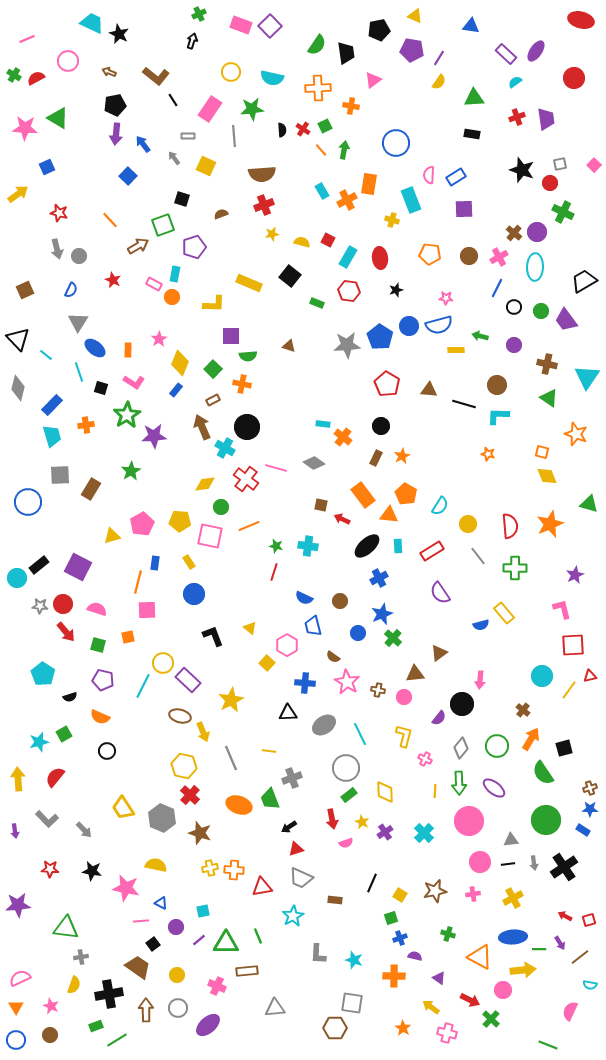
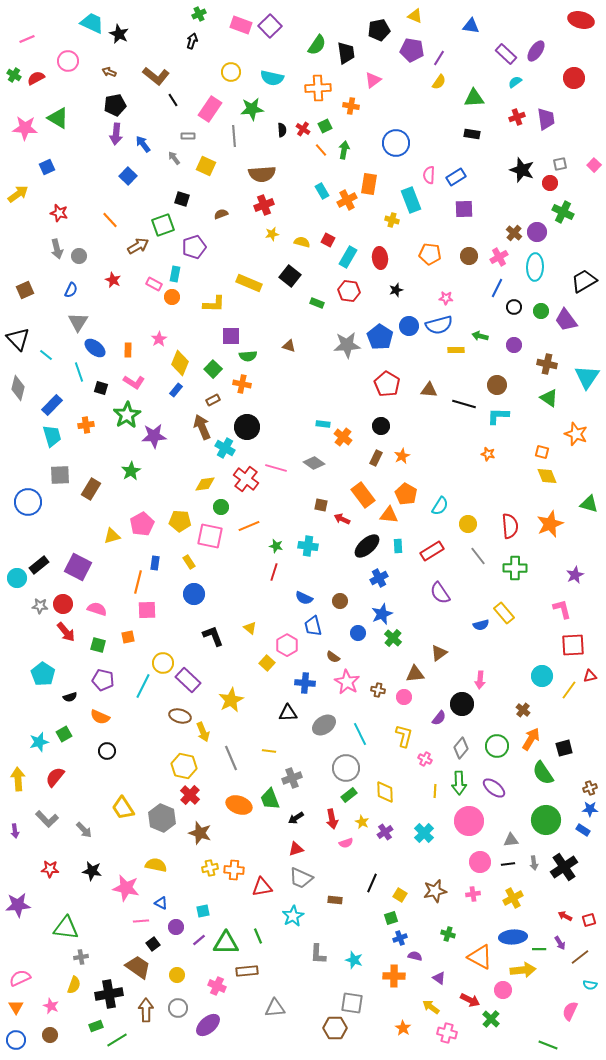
black arrow at (289, 827): moved 7 px right, 9 px up
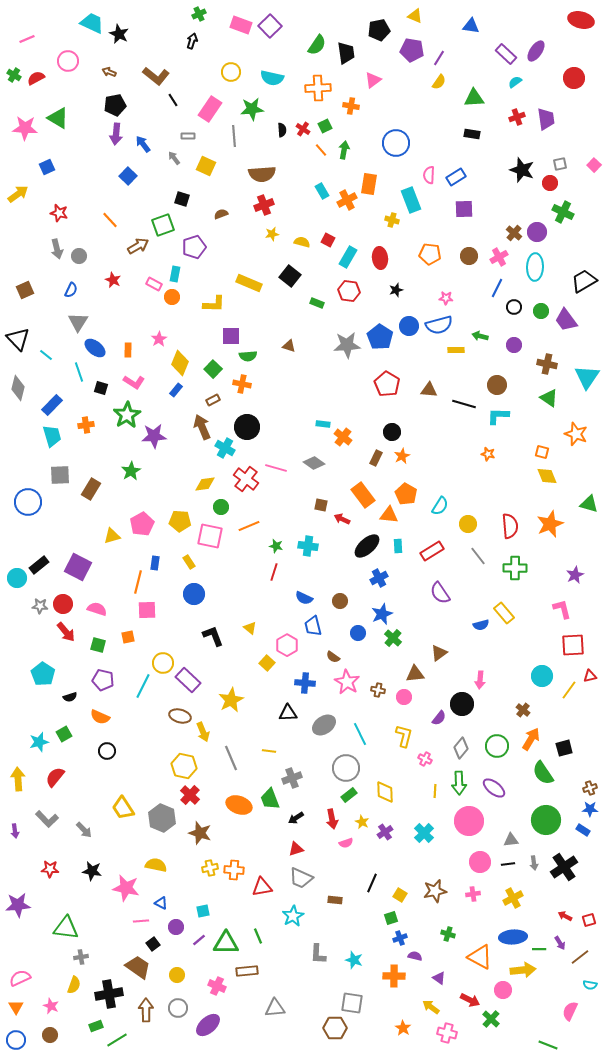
black circle at (381, 426): moved 11 px right, 6 px down
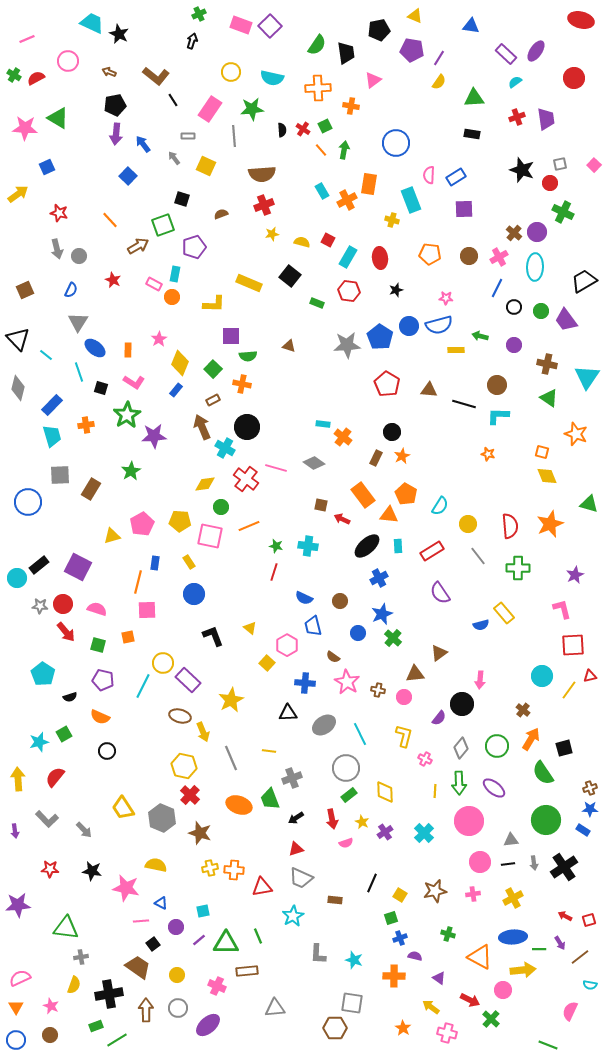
green cross at (515, 568): moved 3 px right
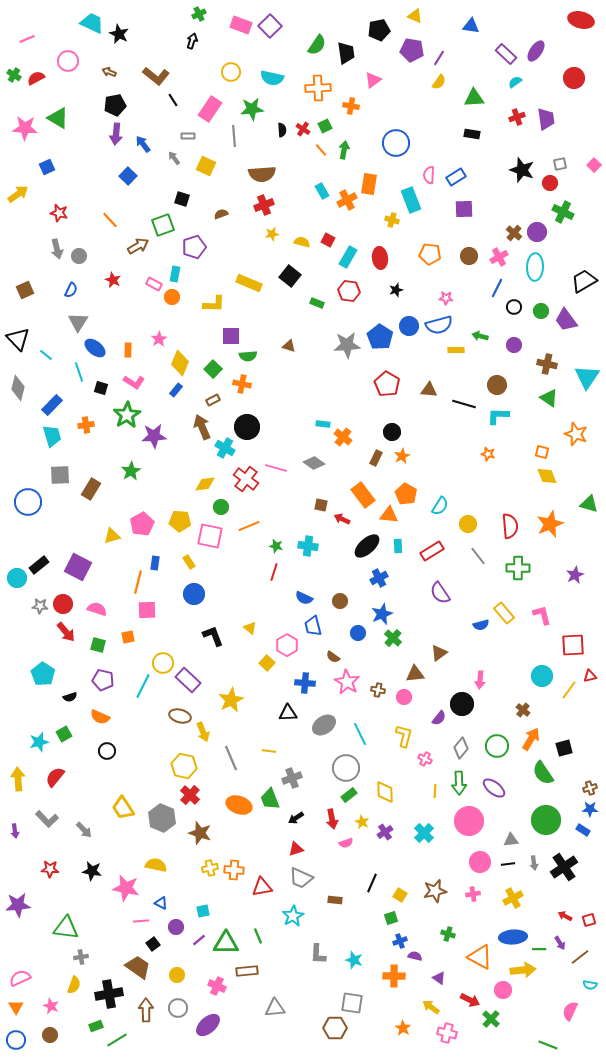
pink L-shape at (562, 609): moved 20 px left, 6 px down
blue cross at (400, 938): moved 3 px down
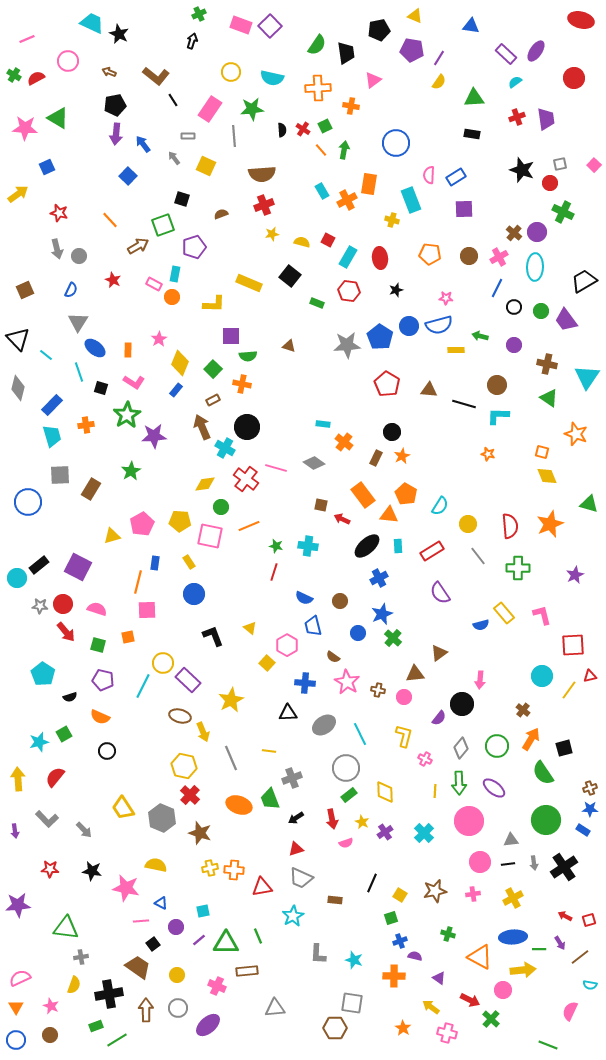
orange cross at (343, 437): moved 1 px right, 5 px down
